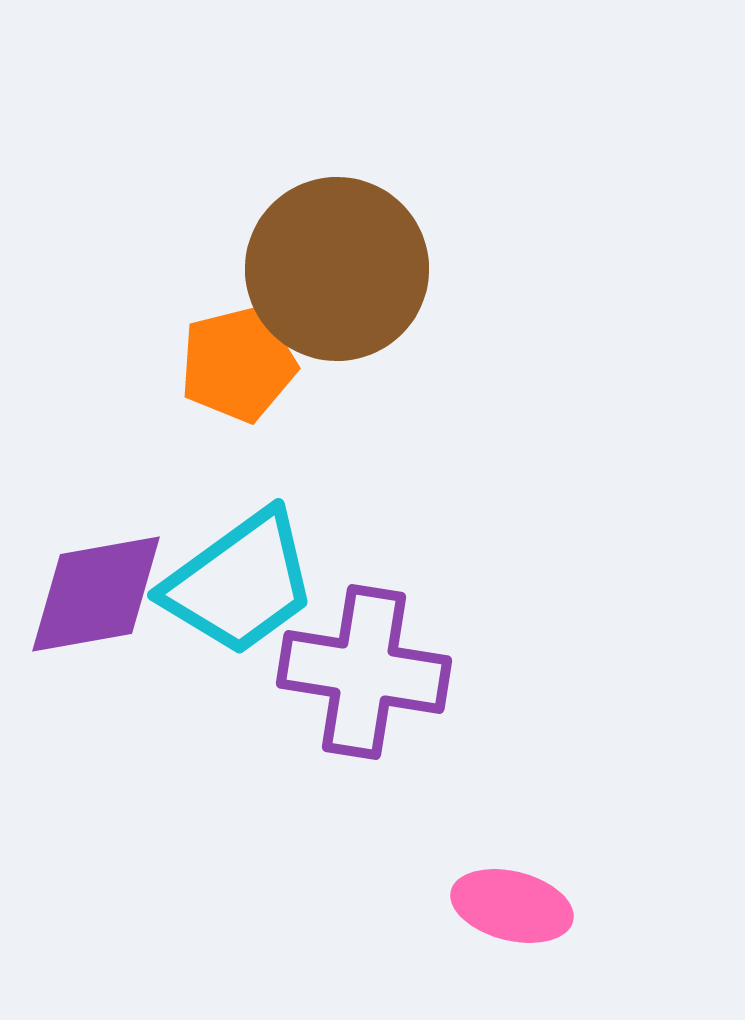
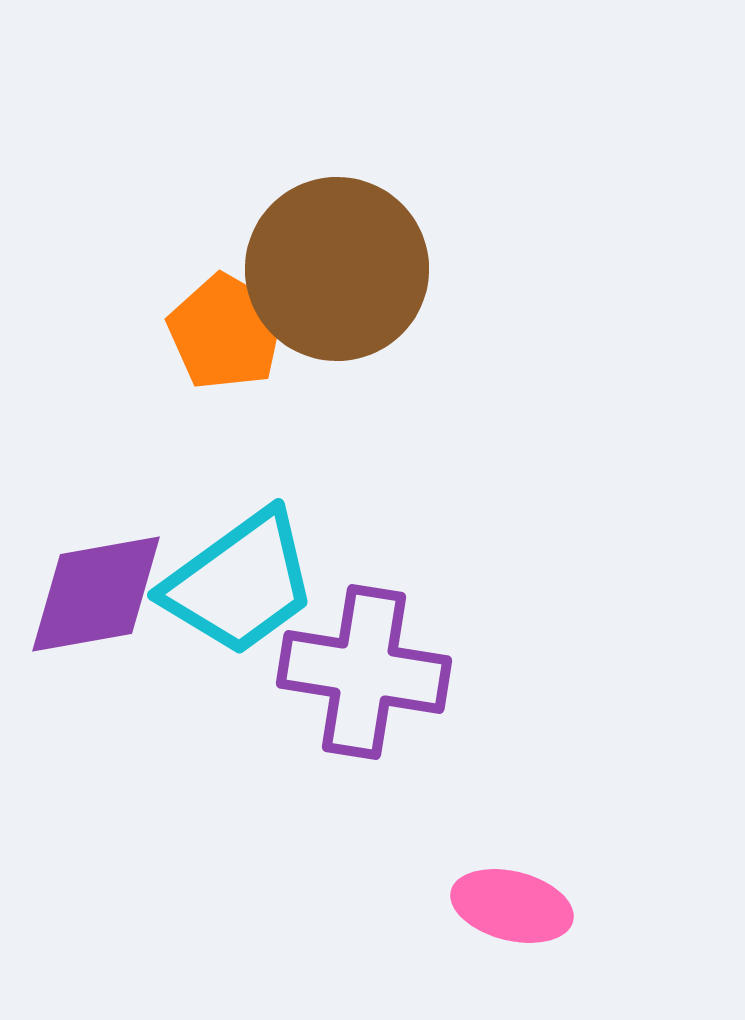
orange pentagon: moved 12 px left, 32 px up; rotated 28 degrees counterclockwise
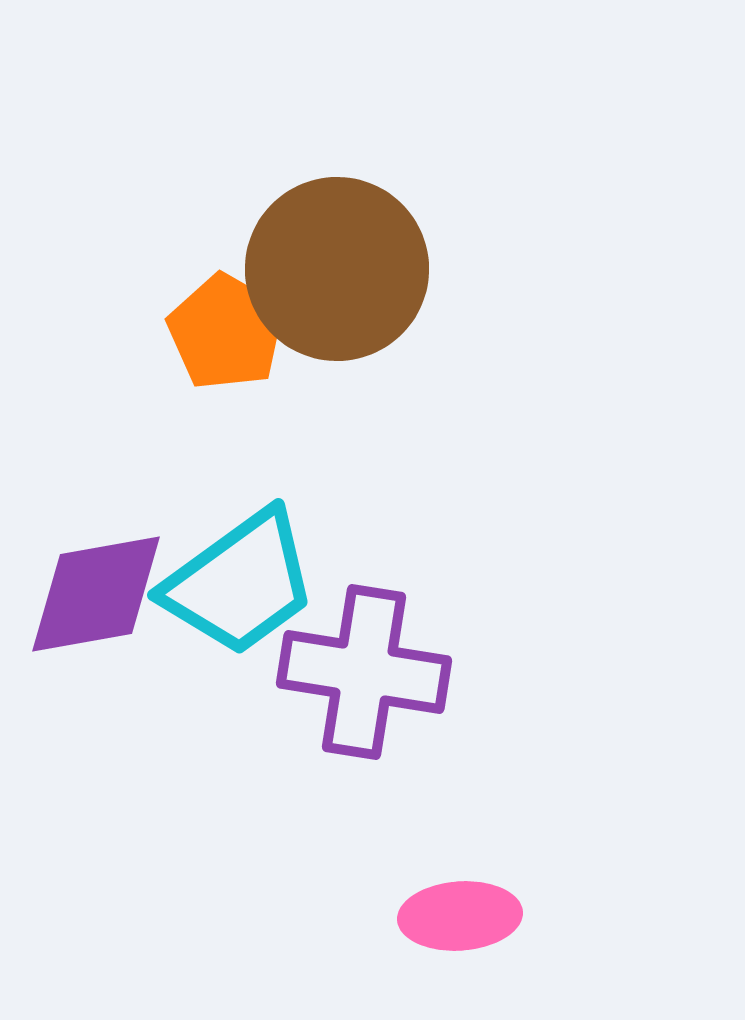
pink ellipse: moved 52 px left, 10 px down; rotated 18 degrees counterclockwise
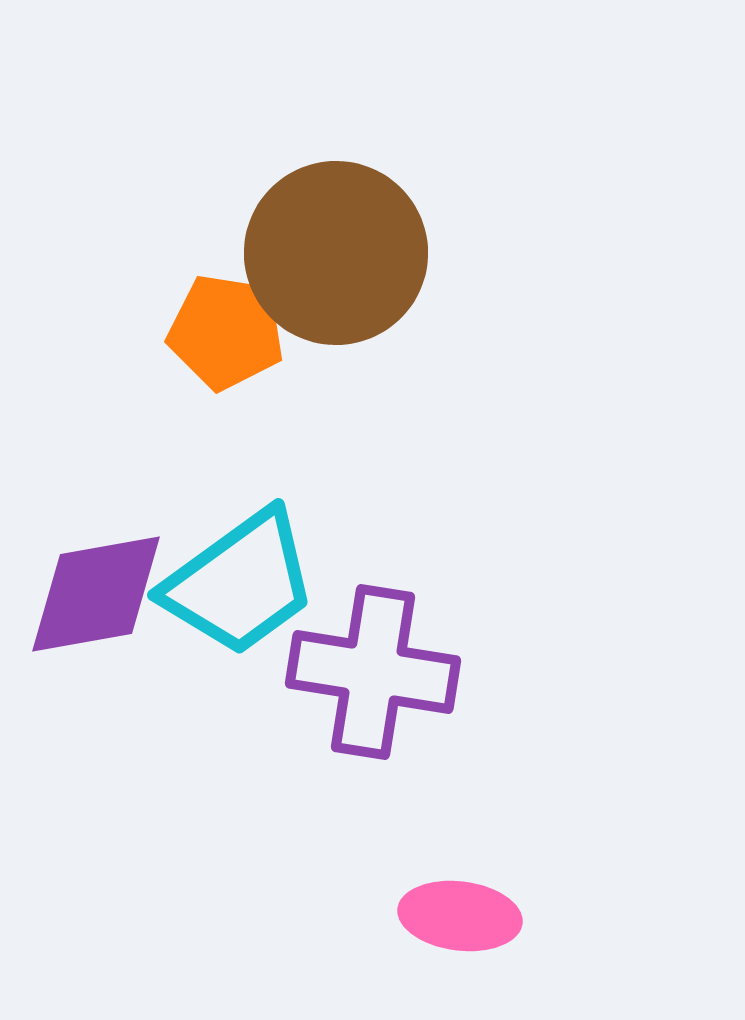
brown circle: moved 1 px left, 16 px up
orange pentagon: rotated 21 degrees counterclockwise
purple cross: moved 9 px right
pink ellipse: rotated 11 degrees clockwise
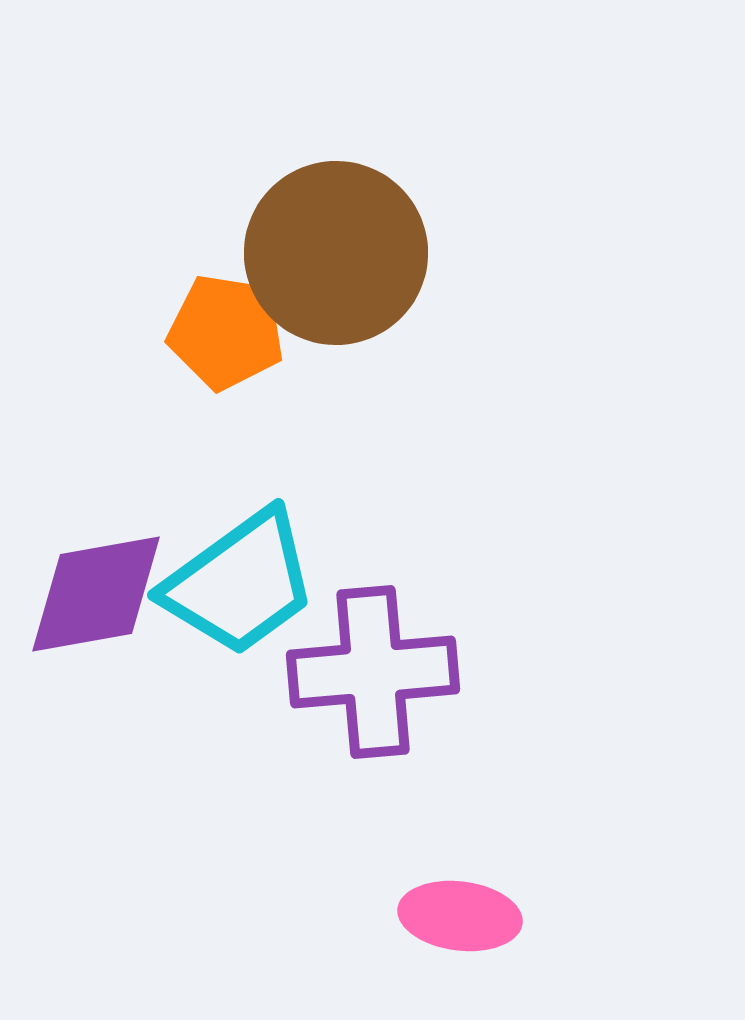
purple cross: rotated 14 degrees counterclockwise
